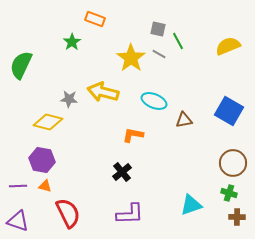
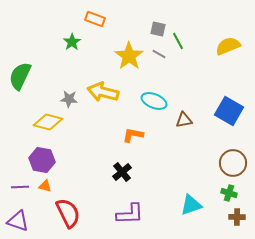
yellow star: moved 2 px left, 2 px up
green semicircle: moved 1 px left, 11 px down
purple line: moved 2 px right, 1 px down
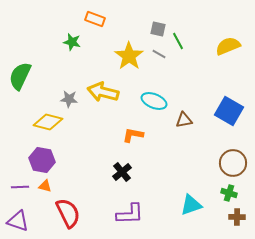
green star: rotated 24 degrees counterclockwise
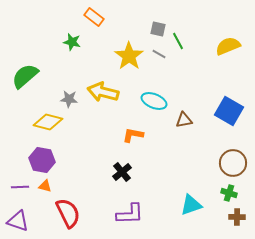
orange rectangle: moved 1 px left, 2 px up; rotated 18 degrees clockwise
green semicircle: moved 5 px right; rotated 24 degrees clockwise
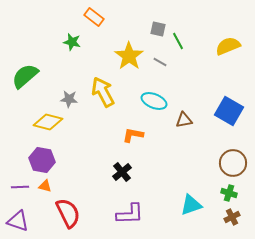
gray line: moved 1 px right, 8 px down
yellow arrow: rotated 48 degrees clockwise
brown cross: moved 5 px left; rotated 28 degrees counterclockwise
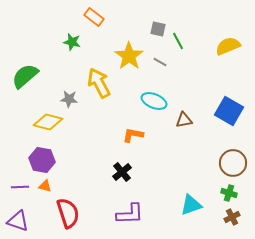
yellow arrow: moved 4 px left, 9 px up
red semicircle: rotated 8 degrees clockwise
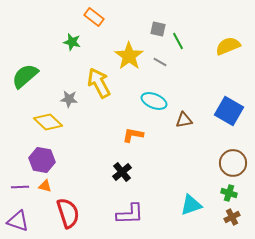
yellow diamond: rotated 28 degrees clockwise
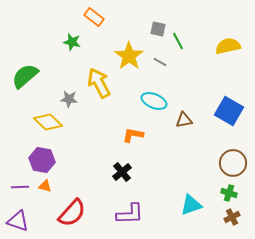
yellow semicircle: rotated 10 degrees clockwise
red semicircle: moved 4 px right; rotated 60 degrees clockwise
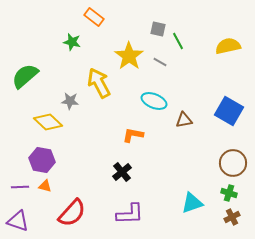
gray star: moved 1 px right, 2 px down
cyan triangle: moved 1 px right, 2 px up
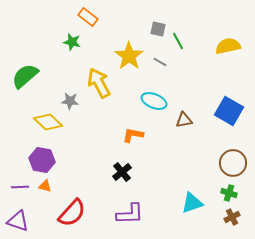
orange rectangle: moved 6 px left
